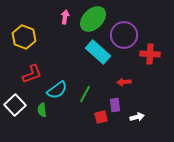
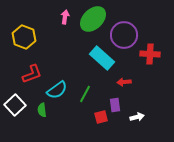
cyan rectangle: moved 4 px right, 6 px down
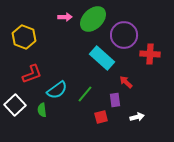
pink arrow: rotated 80 degrees clockwise
red arrow: moved 2 px right; rotated 48 degrees clockwise
green line: rotated 12 degrees clockwise
purple rectangle: moved 5 px up
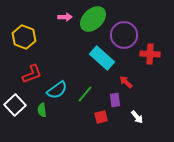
white arrow: rotated 64 degrees clockwise
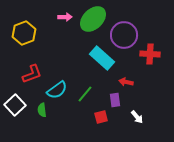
yellow hexagon: moved 4 px up; rotated 20 degrees clockwise
red arrow: rotated 32 degrees counterclockwise
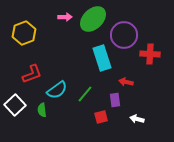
cyan rectangle: rotated 30 degrees clockwise
white arrow: moved 2 px down; rotated 144 degrees clockwise
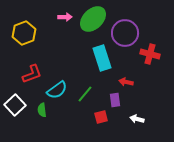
purple circle: moved 1 px right, 2 px up
red cross: rotated 12 degrees clockwise
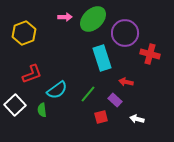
green line: moved 3 px right
purple rectangle: rotated 40 degrees counterclockwise
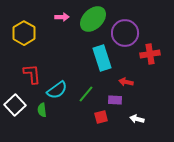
pink arrow: moved 3 px left
yellow hexagon: rotated 10 degrees counterclockwise
red cross: rotated 24 degrees counterclockwise
red L-shape: rotated 75 degrees counterclockwise
green line: moved 2 px left
purple rectangle: rotated 40 degrees counterclockwise
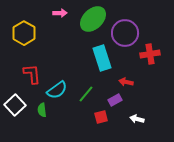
pink arrow: moved 2 px left, 4 px up
purple rectangle: rotated 32 degrees counterclockwise
